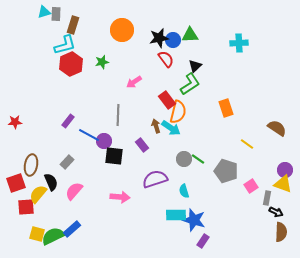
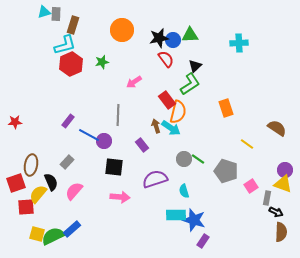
black square at (114, 156): moved 11 px down
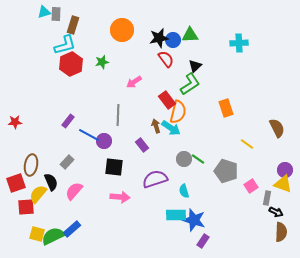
brown semicircle at (277, 128): rotated 30 degrees clockwise
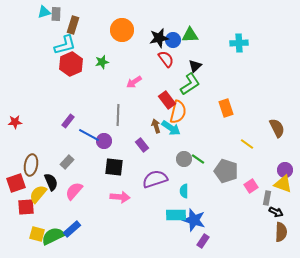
cyan semicircle at (184, 191): rotated 16 degrees clockwise
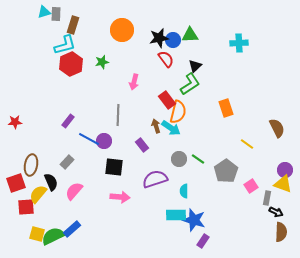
pink arrow at (134, 82): rotated 42 degrees counterclockwise
blue line at (89, 135): moved 4 px down
gray circle at (184, 159): moved 5 px left
gray pentagon at (226, 171): rotated 20 degrees clockwise
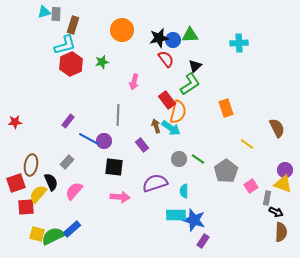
purple semicircle at (155, 179): moved 4 px down
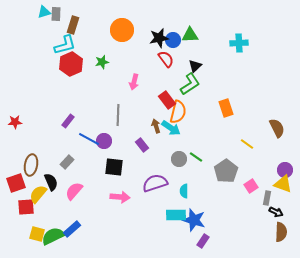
green line at (198, 159): moved 2 px left, 2 px up
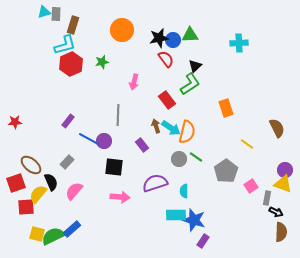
orange semicircle at (178, 112): moved 9 px right, 20 px down
brown ellipse at (31, 165): rotated 60 degrees counterclockwise
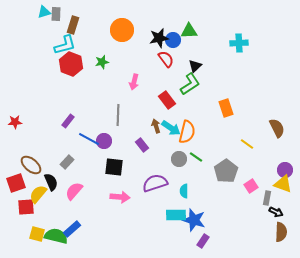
green triangle at (190, 35): moved 1 px left, 4 px up
red hexagon at (71, 64): rotated 15 degrees counterclockwise
green semicircle at (53, 236): moved 3 px right; rotated 40 degrees clockwise
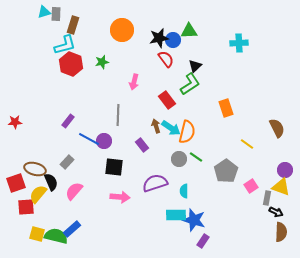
brown ellipse at (31, 165): moved 4 px right, 4 px down; rotated 25 degrees counterclockwise
yellow triangle at (283, 184): moved 2 px left, 3 px down
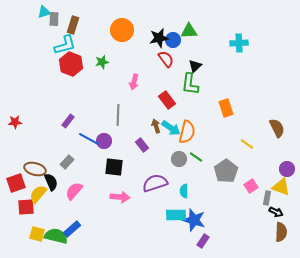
gray rectangle at (56, 14): moved 2 px left, 5 px down
green L-shape at (190, 84): rotated 130 degrees clockwise
purple circle at (285, 170): moved 2 px right, 1 px up
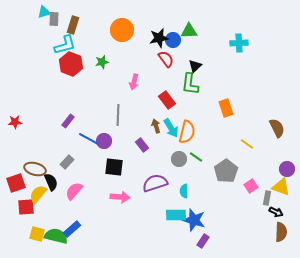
cyan arrow at (171, 128): rotated 24 degrees clockwise
